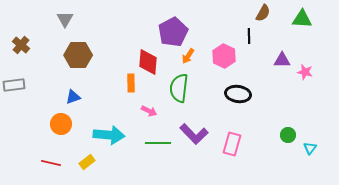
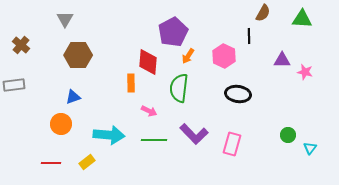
green line: moved 4 px left, 3 px up
red line: rotated 12 degrees counterclockwise
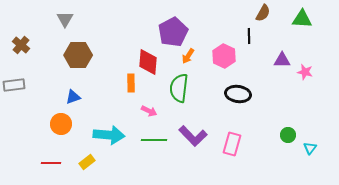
purple L-shape: moved 1 px left, 2 px down
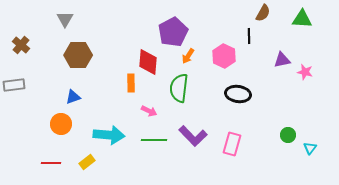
purple triangle: rotated 12 degrees counterclockwise
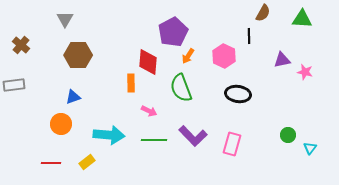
green semicircle: moved 2 px right; rotated 28 degrees counterclockwise
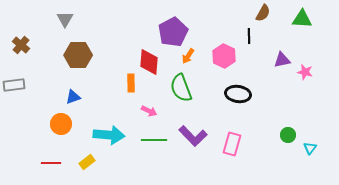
red diamond: moved 1 px right
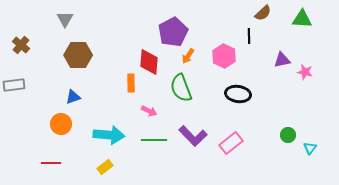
brown semicircle: rotated 18 degrees clockwise
pink rectangle: moved 1 px left, 1 px up; rotated 35 degrees clockwise
yellow rectangle: moved 18 px right, 5 px down
